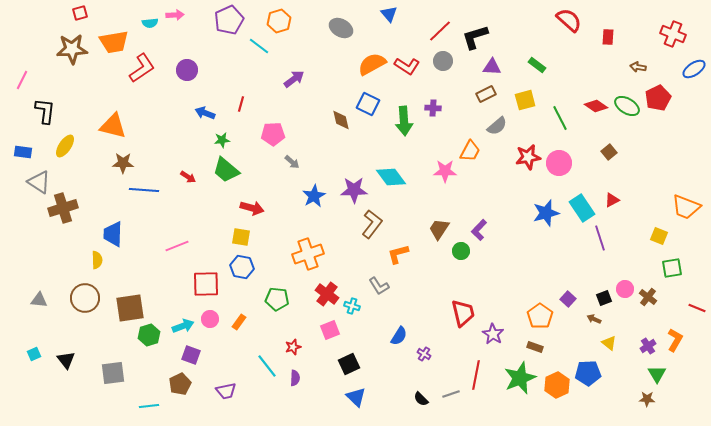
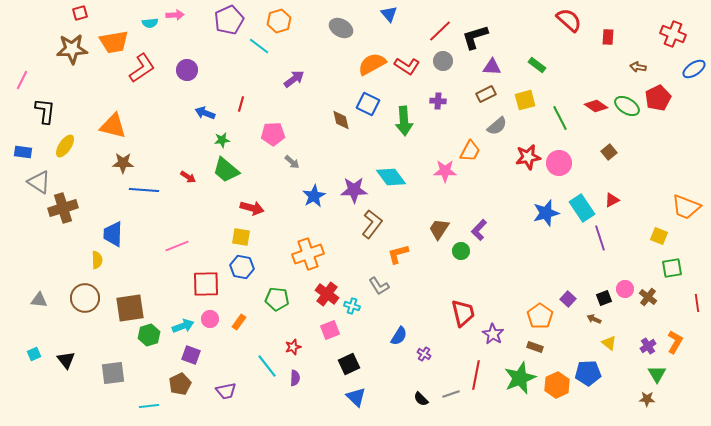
purple cross at (433, 108): moved 5 px right, 7 px up
red line at (697, 308): moved 5 px up; rotated 60 degrees clockwise
orange L-shape at (675, 340): moved 2 px down
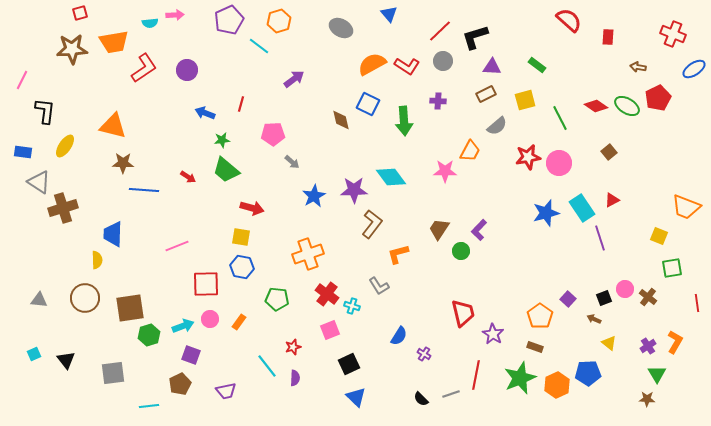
red L-shape at (142, 68): moved 2 px right
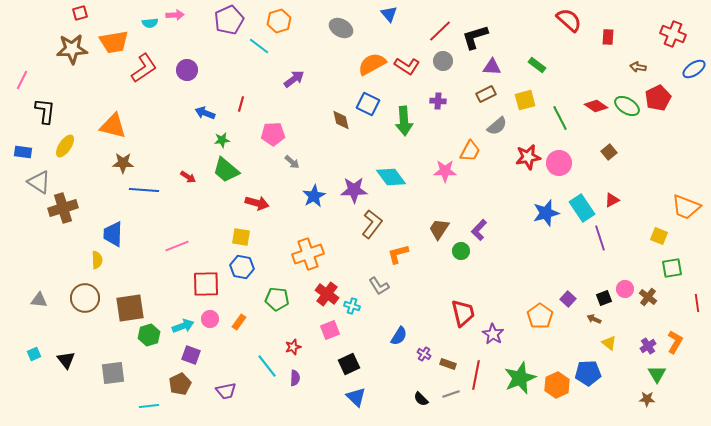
red arrow at (252, 208): moved 5 px right, 5 px up
brown rectangle at (535, 347): moved 87 px left, 17 px down
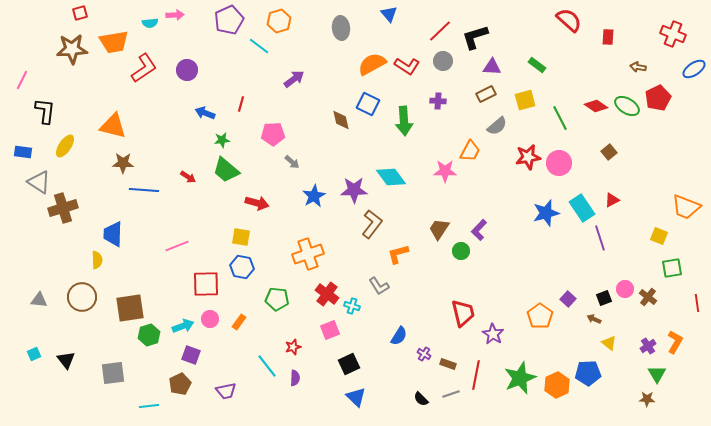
gray ellipse at (341, 28): rotated 55 degrees clockwise
brown circle at (85, 298): moved 3 px left, 1 px up
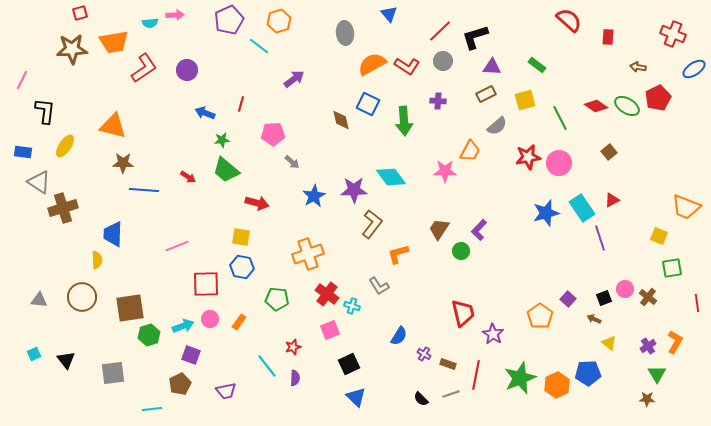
gray ellipse at (341, 28): moved 4 px right, 5 px down
cyan line at (149, 406): moved 3 px right, 3 px down
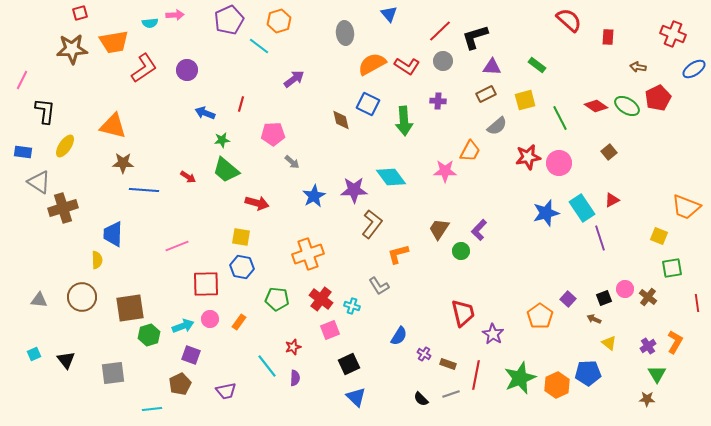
red cross at (327, 294): moved 6 px left, 5 px down
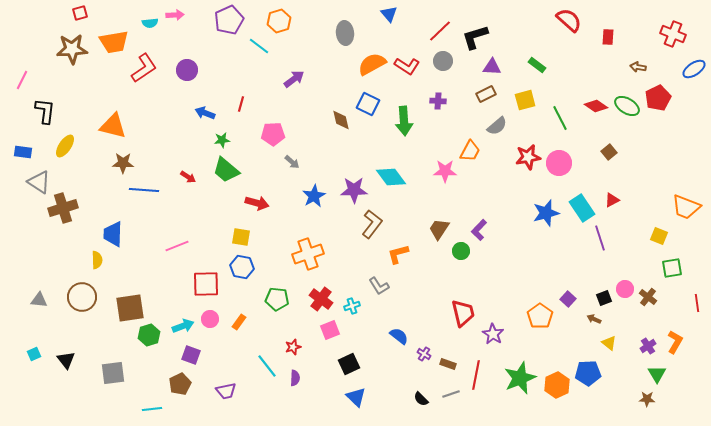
cyan cross at (352, 306): rotated 35 degrees counterclockwise
blue semicircle at (399, 336): rotated 84 degrees counterclockwise
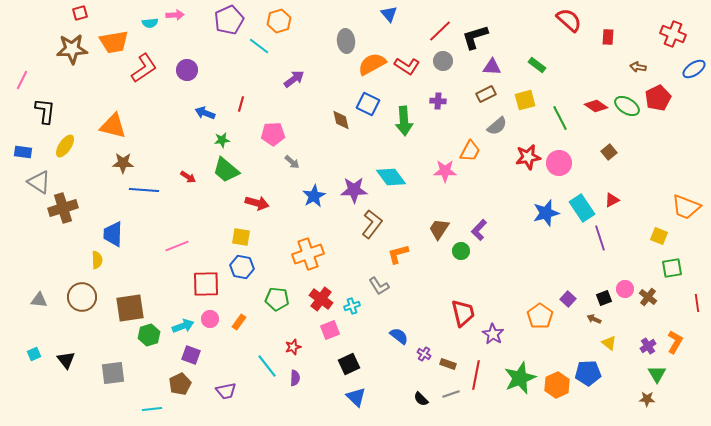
gray ellipse at (345, 33): moved 1 px right, 8 px down
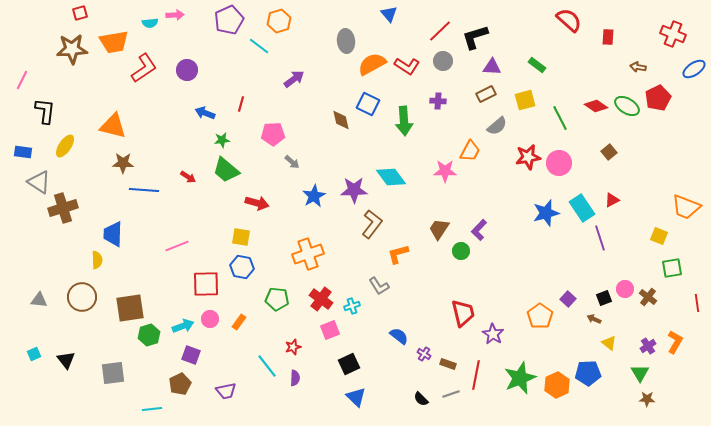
green triangle at (657, 374): moved 17 px left, 1 px up
